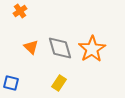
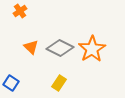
gray diamond: rotated 48 degrees counterclockwise
blue square: rotated 21 degrees clockwise
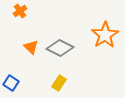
orange star: moved 13 px right, 14 px up
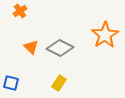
blue square: rotated 21 degrees counterclockwise
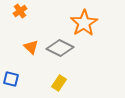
orange star: moved 21 px left, 12 px up
blue square: moved 4 px up
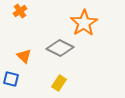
orange triangle: moved 7 px left, 9 px down
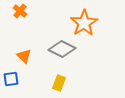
orange cross: rotated 16 degrees counterclockwise
gray diamond: moved 2 px right, 1 px down
blue square: rotated 21 degrees counterclockwise
yellow rectangle: rotated 14 degrees counterclockwise
